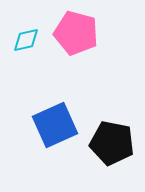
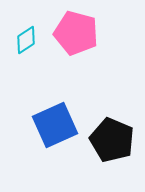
cyan diamond: rotated 20 degrees counterclockwise
black pentagon: moved 3 px up; rotated 12 degrees clockwise
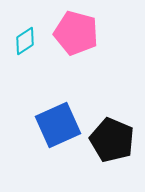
cyan diamond: moved 1 px left, 1 px down
blue square: moved 3 px right
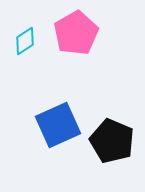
pink pentagon: rotated 27 degrees clockwise
black pentagon: moved 1 px down
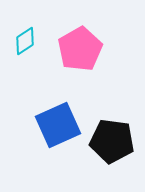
pink pentagon: moved 4 px right, 16 px down
black pentagon: rotated 15 degrees counterclockwise
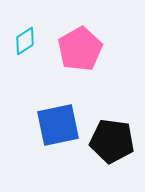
blue square: rotated 12 degrees clockwise
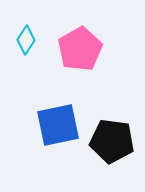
cyan diamond: moved 1 px right, 1 px up; rotated 24 degrees counterclockwise
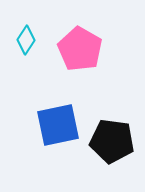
pink pentagon: rotated 12 degrees counterclockwise
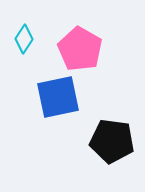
cyan diamond: moved 2 px left, 1 px up
blue square: moved 28 px up
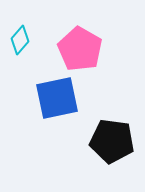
cyan diamond: moved 4 px left, 1 px down; rotated 8 degrees clockwise
blue square: moved 1 px left, 1 px down
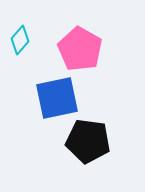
black pentagon: moved 24 px left
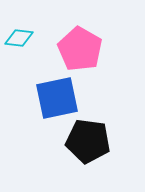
cyan diamond: moved 1 px left, 2 px up; rotated 56 degrees clockwise
